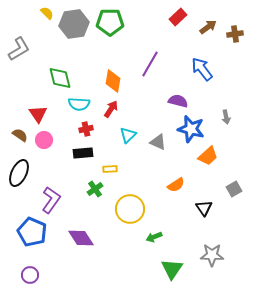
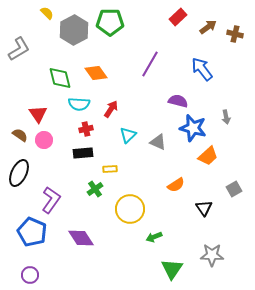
gray hexagon: moved 6 px down; rotated 20 degrees counterclockwise
brown cross: rotated 21 degrees clockwise
orange diamond: moved 17 px left, 8 px up; rotated 45 degrees counterclockwise
blue star: moved 2 px right, 1 px up
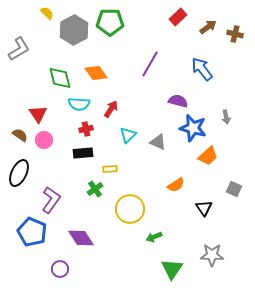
gray square: rotated 35 degrees counterclockwise
purple circle: moved 30 px right, 6 px up
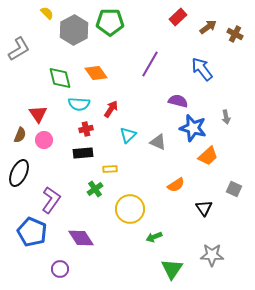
brown cross: rotated 14 degrees clockwise
brown semicircle: rotated 77 degrees clockwise
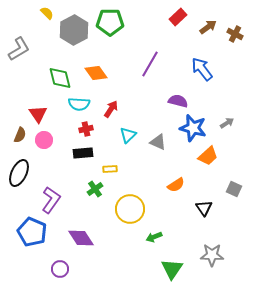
gray arrow: moved 1 px right, 6 px down; rotated 112 degrees counterclockwise
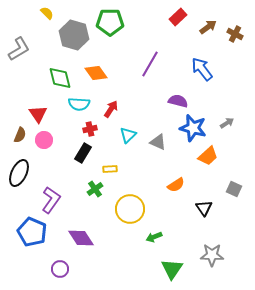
gray hexagon: moved 5 px down; rotated 16 degrees counterclockwise
red cross: moved 4 px right
black rectangle: rotated 54 degrees counterclockwise
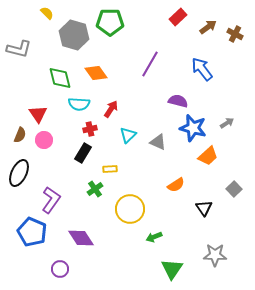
gray L-shape: rotated 45 degrees clockwise
gray square: rotated 21 degrees clockwise
gray star: moved 3 px right
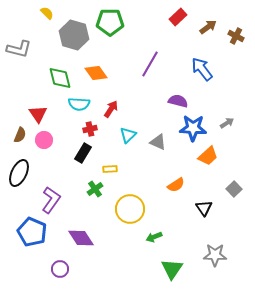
brown cross: moved 1 px right, 2 px down
blue star: rotated 12 degrees counterclockwise
